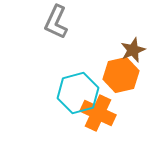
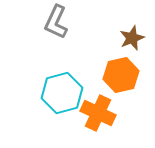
brown star: moved 1 px left, 12 px up
cyan hexagon: moved 16 px left
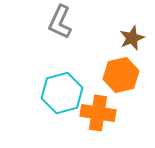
gray L-shape: moved 4 px right
orange cross: rotated 16 degrees counterclockwise
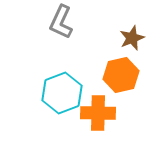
gray L-shape: moved 1 px right
cyan hexagon: rotated 6 degrees counterclockwise
orange cross: rotated 8 degrees counterclockwise
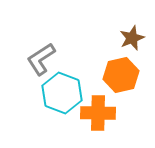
gray L-shape: moved 20 px left, 37 px down; rotated 32 degrees clockwise
cyan hexagon: rotated 18 degrees counterclockwise
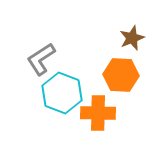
orange hexagon: rotated 16 degrees clockwise
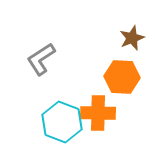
orange hexagon: moved 1 px right, 2 px down
cyan hexagon: moved 29 px down
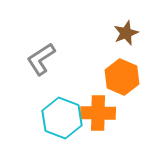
brown star: moved 6 px left, 5 px up
orange hexagon: rotated 20 degrees clockwise
cyan hexagon: moved 4 px up
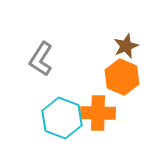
brown star: moved 13 px down
gray L-shape: rotated 24 degrees counterclockwise
